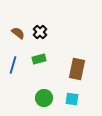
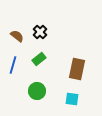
brown semicircle: moved 1 px left, 3 px down
green rectangle: rotated 24 degrees counterclockwise
green circle: moved 7 px left, 7 px up
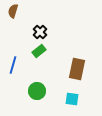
brown semicircle: moved 4 px left, 25 px up; rotated 112 degrees counterclockwise
green rectangle: moved 8 px up
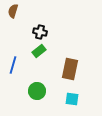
black cross: rotated 32 degrees counterclockwise
brown rectangle: moved 7 px left
